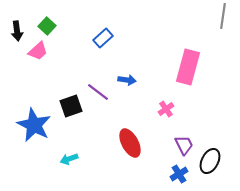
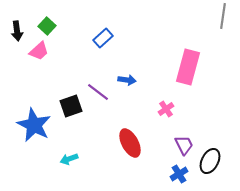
pink trapezoid: moved 1 px right
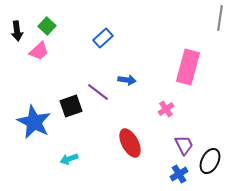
gray line: moved 3 px left, 2 px down
blue star: moved 3 px up
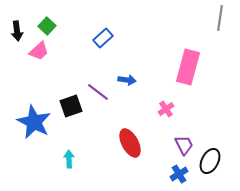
cyan arrow: rotated 108 degrees clockwise
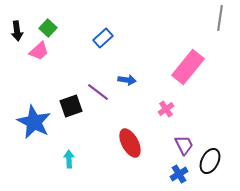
green square: moved 1 px right, 2 px down
pink rectangle: rotated 24 degrees clockwise
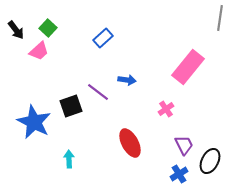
black arrow: moved 1 px left, 1 px up; rotated 30 degrees counterclockwise
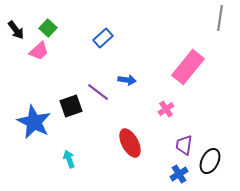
purple trapezoid: rotated 145 degrees counterclockwise
cyan arrow: rotated 18 degrees counterclockwise
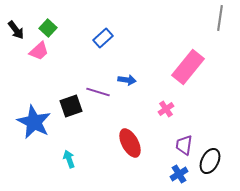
purple line: rotated 20 degrees counterclockwise
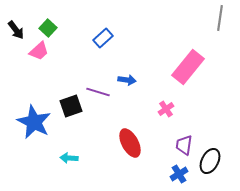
cyan arrow: moved 1 px up; rotated 66 degrees counterclockwise
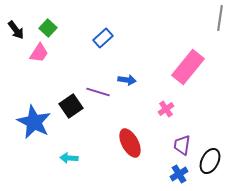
pink trapezoid: moved 2 px down; rotated 15 degrees counterclockwise
black square: rotated 15 degrees counterclockwise
purple trapezoid: moved 2 px left
